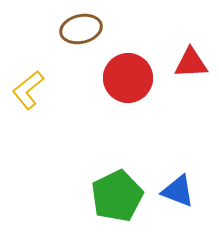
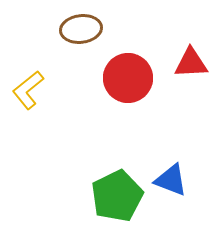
brown ellipse: rotated 6 degrees clockwise
blue triangle: moved 7 px left, 11 px up
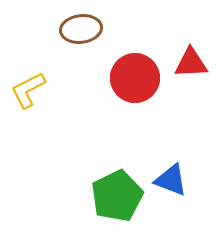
red circle: moved 7 px right
yellow L-shape: rotated 12 degrees clockwise
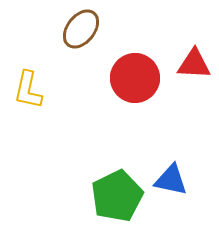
brown ellipse: rotated 45 degrees counterclockwise
red triangle: moved 3 px right, 1 px down; rotated 6 degrees clockwise
yellow L-shape: rotated 51 degrees counterclockwise
blue triangle: rotated 9 degrees counterclockwise
